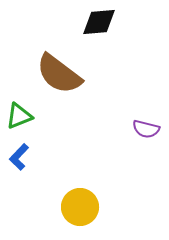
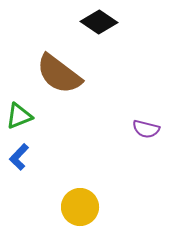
black diamond: rotated 39 degrees clockwise
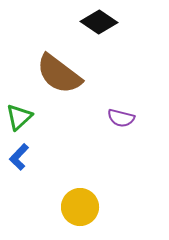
green triangle: moved 1 px down; rotated 20 degrees counterclockwise
purple semicircle: moved 25 px left, 11 px up
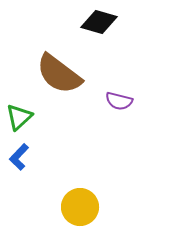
black diamond: rotated 18 degrees counterclockwise
purple semicircle: moved 2 px left, 17 px up
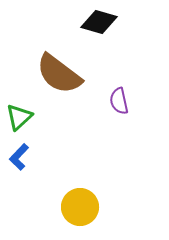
purple semicircle: rotated 64 degrees clockwise
